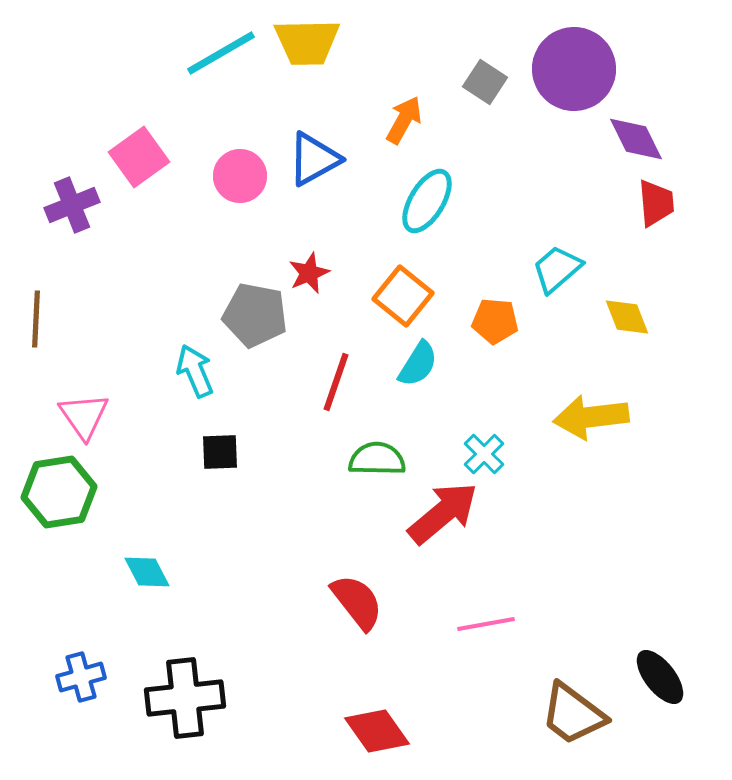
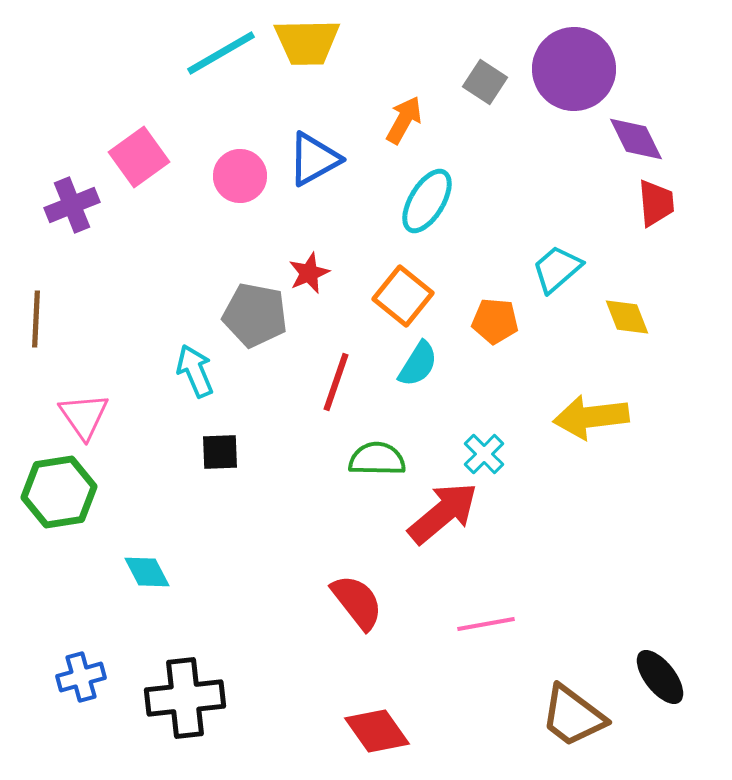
brown trapezoid: moved 2 px down
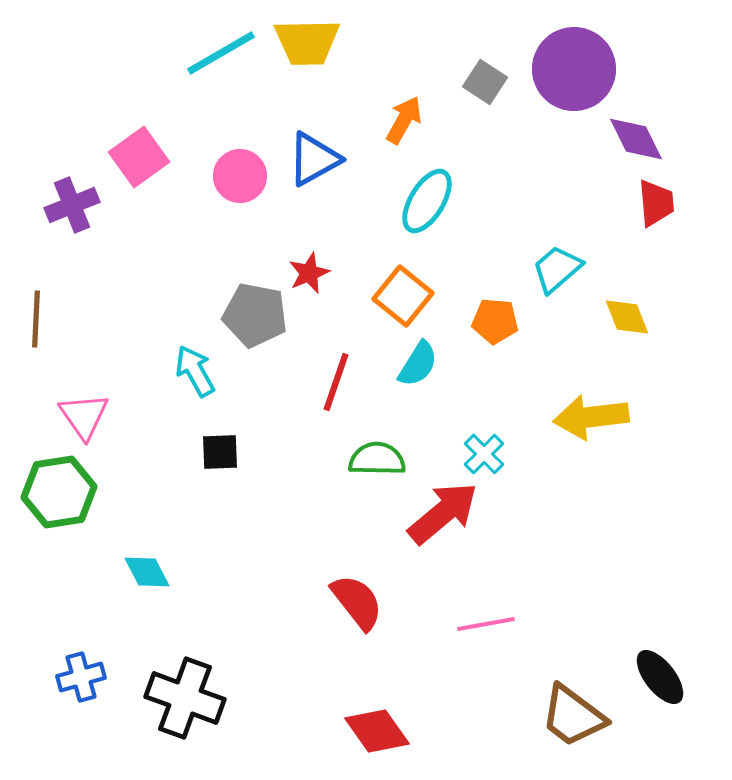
cyan arrow: rotated 6 degrees counterclockwise
black cross: rotated 26 degrees clockwise
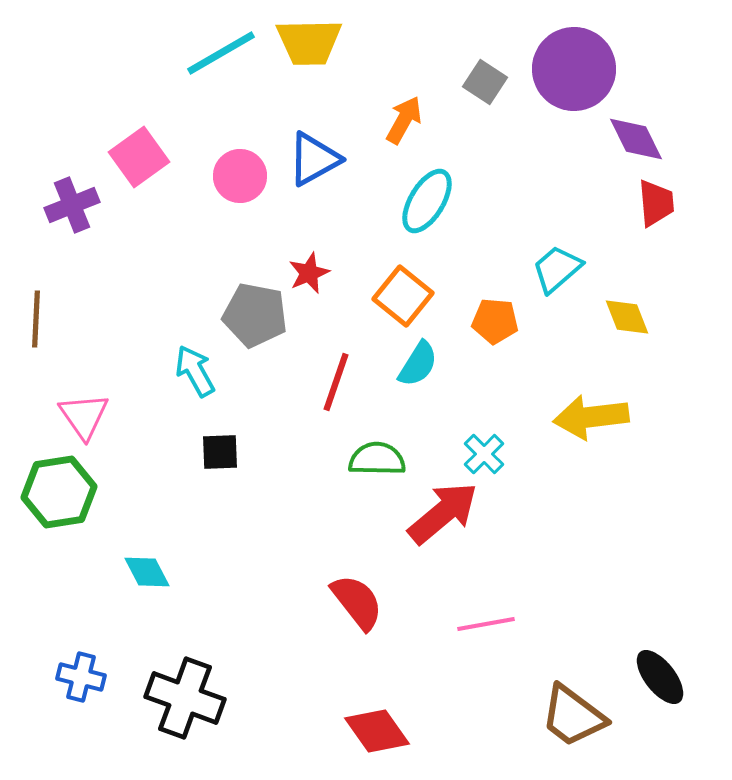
yellow trapezoid: moved 2 px right
blue cross: rotated 30 degrees clockwise
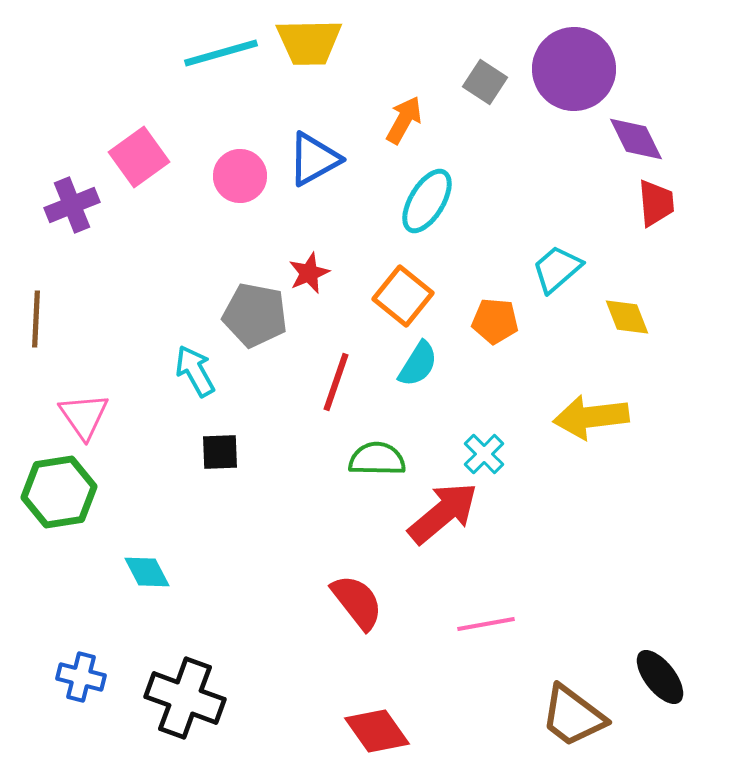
cyan line: rotated 14 degrees clockwise
